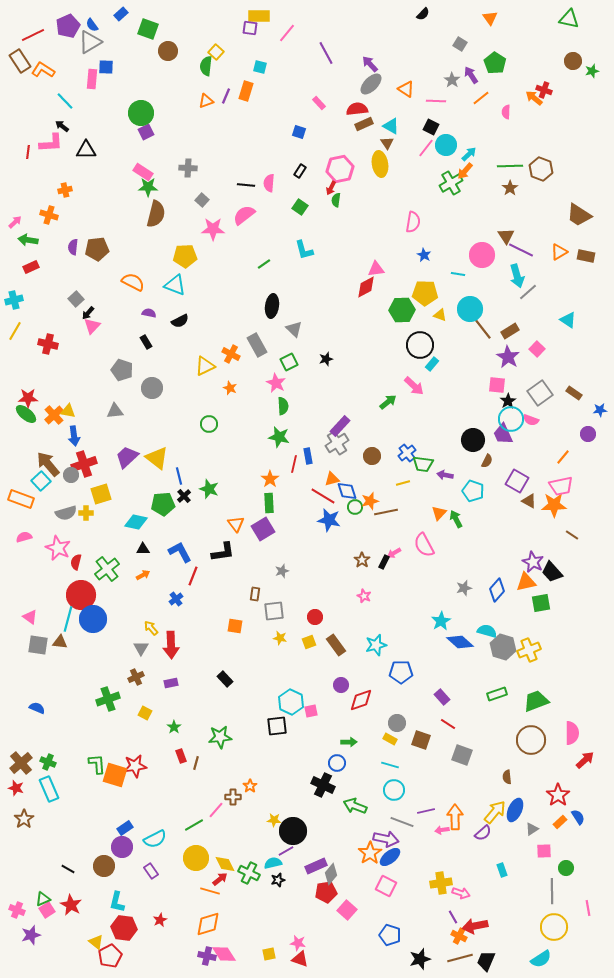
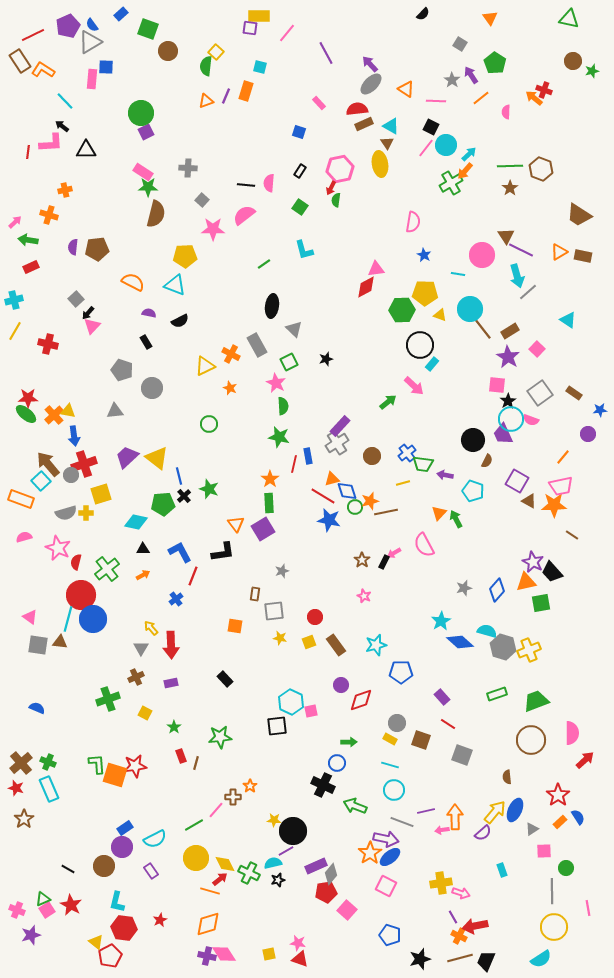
brown rectangle at (586, 256): moved 3 px left
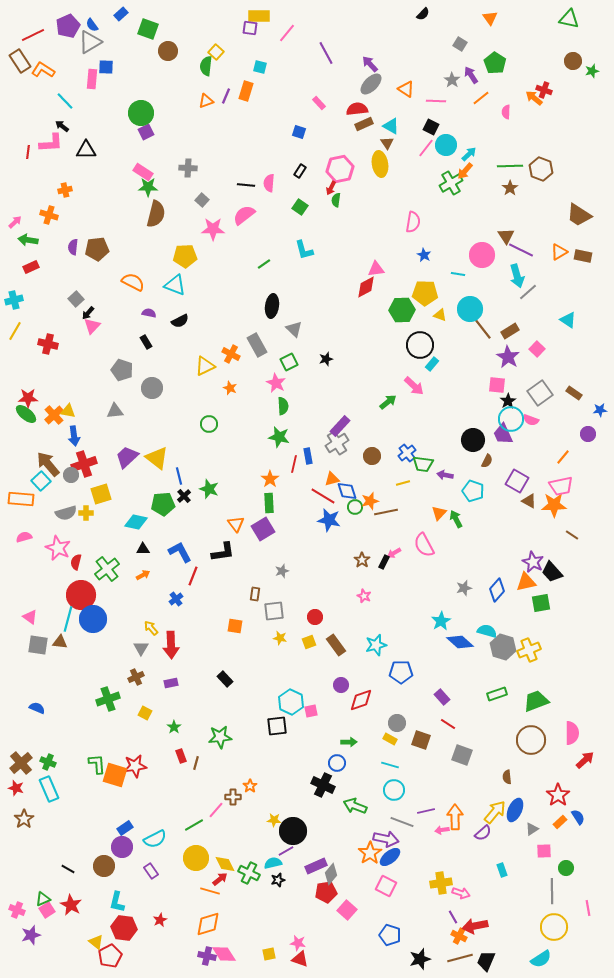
orange rectangle at (21, 499): rotated 15 degrees counterclockwise
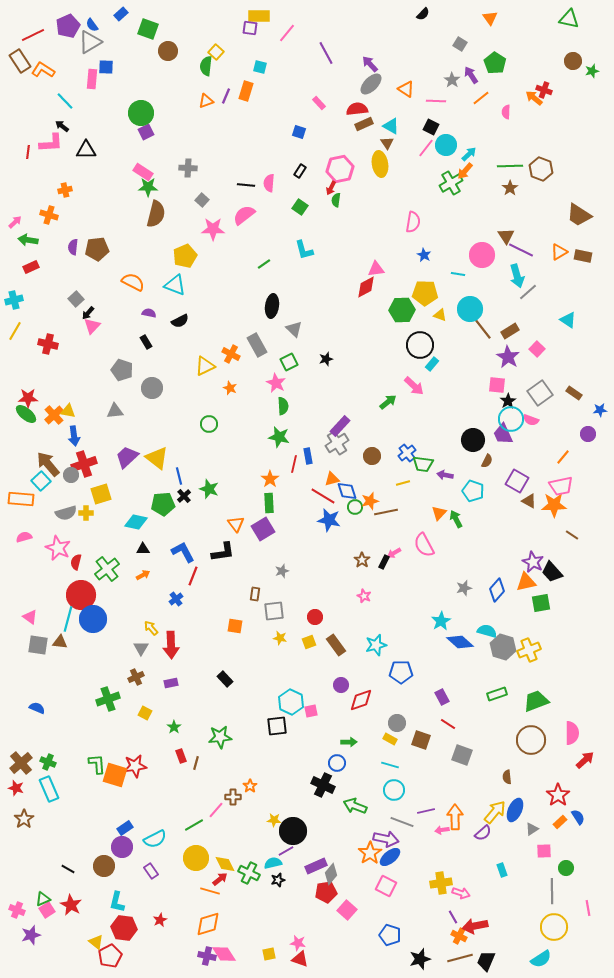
yellow pentagon at (185, 256): rotated 20 degrees counterclockwise
blue L-shape at (180, 552): moved 3 px right
purple rectangle at (442, 697): rotated 14 degrees clockwise
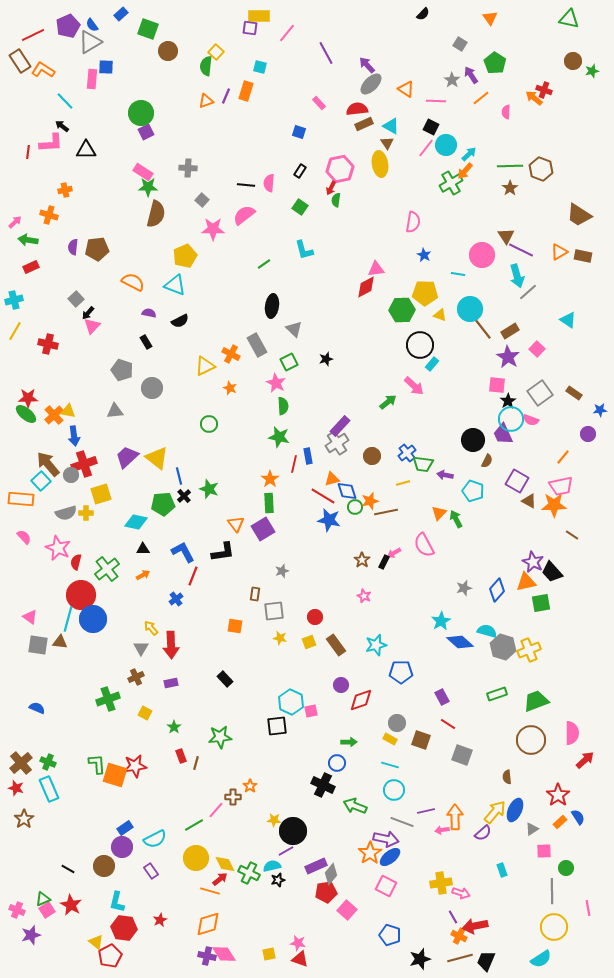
purple arrow at (370, 64): moved 3 px left, 1 px down
pink semicircle at (24, 537): rotated 63 degrees clockwise
cyan semicircle at (273, 863): moved 1 px left, 3 px down
